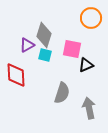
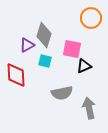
cyan square: moved 6 px down
black triangle: moved 2 px left, 1 px down
gray semicircle: rotated 60 degrees clockwise
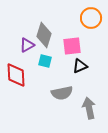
pink square: moved 3 px up; rotated 18 degrees counterclockwise
black triangle: moved 4 px left
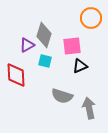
gray semicircle: moved 3 px down; rotated 30 degrees clockwise
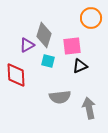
cyan square: moved 3 px right
gray semicircle: moved 2 px left, 1 px down; rotated 25 degrees counterclockwise
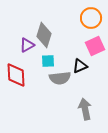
pink square: moved 23 px right; rotated 18 degrees counterclockwise
cyan square: rotated 16 degrees counterclockwise
gray semicircle: moved 19 px up
gray arrow: moved 4 px left, 1 px down
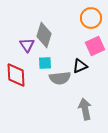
purple triangle: rotated 35 degrees counterclockwise
cyan square: moved 3 px left, 2 px down
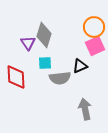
orange circle: moved 3 px right, 9 px down
purple triangle: moved 1 px right, 2 px up
red diamond: moved 2 px down
